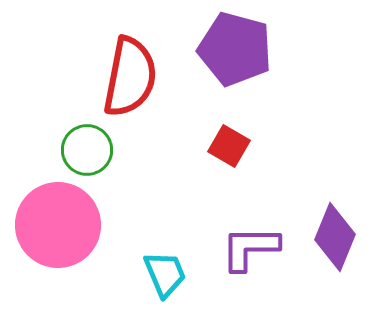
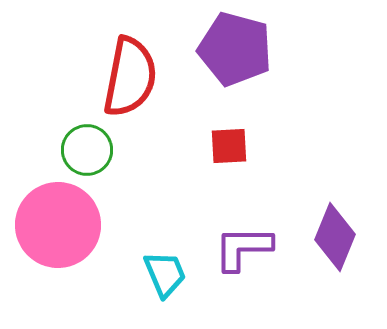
red square: rotated 33 degrees counterclockwise
purple L-shape: moved 7 px left
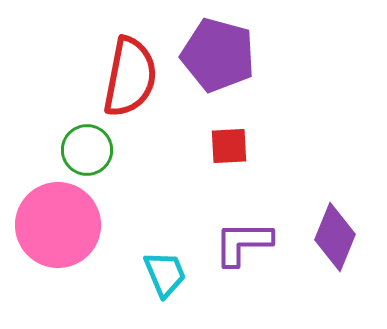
purple pentagon: moved 17 px left, 6 px down
purple L-shape: moved 5 px up
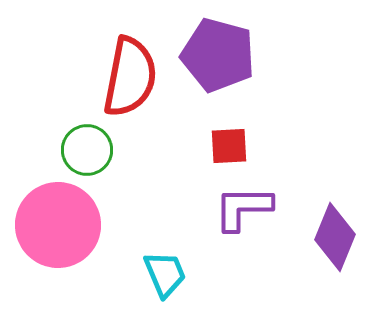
purple L-shape: moved 35 px up
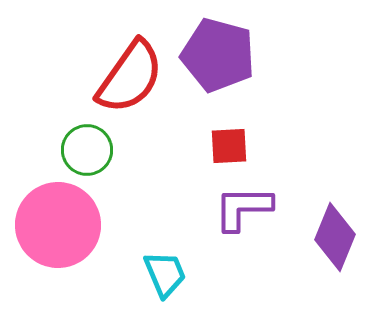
red semicircle: rotated 24 degrees clockwise
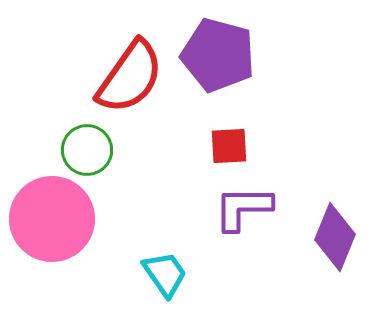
pink circle: moved 6 px left, 6 px up
cyan trapezoid: rotated 12 degrees counterclockwise
